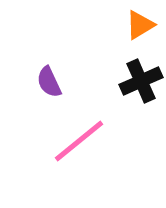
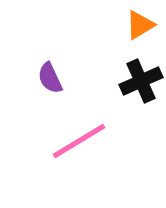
purple semicircle: moved 1 px right, 4 px up
pink line: rotated 8 degrees clockwise
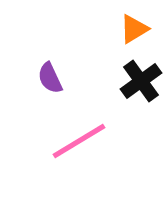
orange triangle: moved 6 px left, 4 px down
black cross: rotated 12 degrees counterclockwise
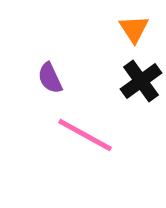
orange triangle: rotated 32 degrees counterclockwise
pink line: moved 6 px right, 6 px up; rotated 60 degrees clockwise
